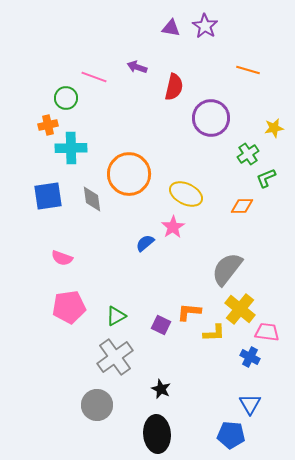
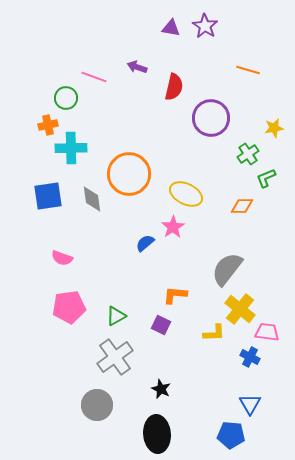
orange L-shape: moved 14 px left, 17 px up
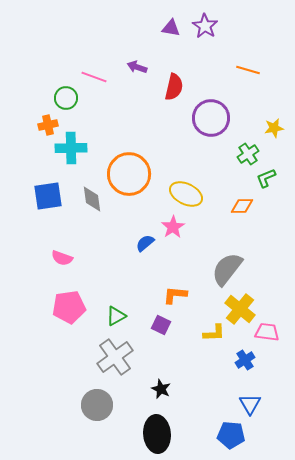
blue cross: moved 5 px left, 3 px down; rotated 30 degrees clockwise
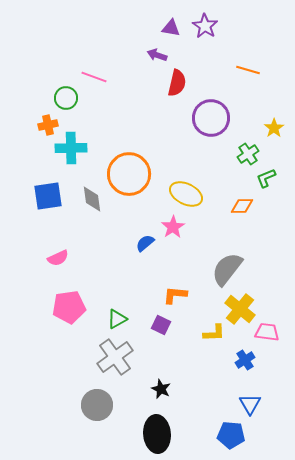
purple arrow: moved 20 px right, 12 px up
red semicircle: moved 3 px right, 4 px up
yellow star: rotated 24 degrees counterclockwise
pink semicircle: moved 4 px left; rotated 45 degrees counterclockwise
green triangle: moved 1 px right, 3 px down
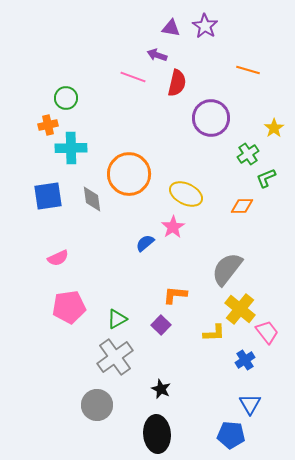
pink line: moved 39 px right
purple square: rotated 18 degrees clockwise
pink trapezoid: rotated 45 degrees clockwise
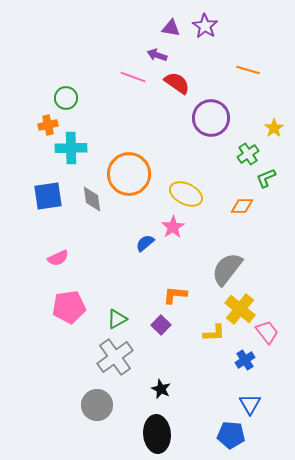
red semicircle: rotated 68 degrees counterclockwise
